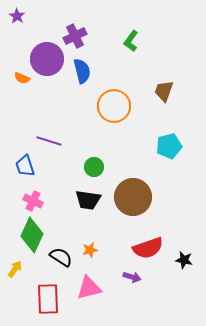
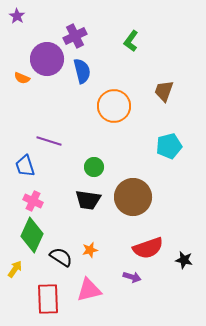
pink triangle: moved 2 px down
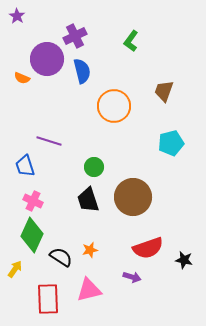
cyan pentagon: moved 2 px right, 3 px up
black trapezoid: rotated 64 degrees clockwise
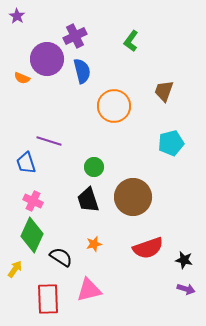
blue trapezoid: moved 1 px right, 3 px up
orange star: moved 4 px right, 6 px up
purple arrow: moved 54 px right, 12 px down
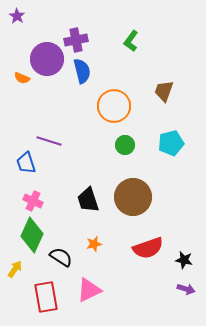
purple cross: moved 1 px right, 4 px down; rotated 15 degrees clockwise
green circle: moved 31 px right, 22 px up
pink triangle: rotated 12 degrees counterclockwise
red rectangle: moved 2 px left, 2 px up; rotated 8 degrees counterclockwise
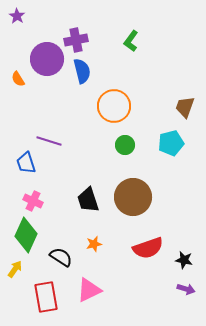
orange semicircle: moved 4 px left, 1 px down; rotated 35 degrees clockwise
brown trapezoid: moved 21 px right, 16 px down
green diamond: moved 6 px left
